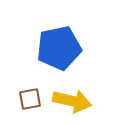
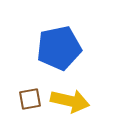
yellow arrow: moved 2 px left
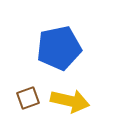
brown square: moved 2 px left, 1 px up; rotated 10 degrees counterclockwise
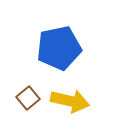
brown square: rotated 20 degrees counterclockwise
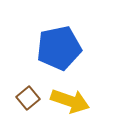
yellow arrow: rotated 6 degrees clockwise
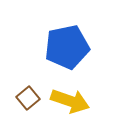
blue pentagon: moved 8 px right, 1 px up
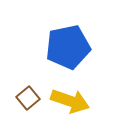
blue pentagon: moved 1 px right
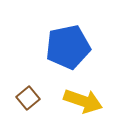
yellow arrow: moved 13 px right
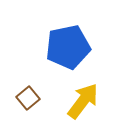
yellow arrow: rotated 72 degrees counterclockwise
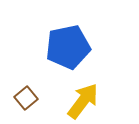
brown square: moved 2 px left
